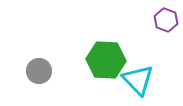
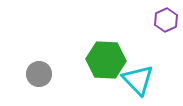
purple hexagon: rotated 15 degrees clockwise
gray circle: moved 3 px down
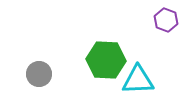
purple hexagon: rotated 15 degrees counterclockwise
cyan triangle: rotated 48 degrees counterclockwise
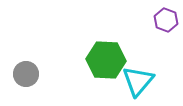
gray circle: moved 13 px left
cyan triangle: moved 1 px down; rotated 48 degrees counterclockwise
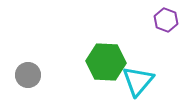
green hexagon: moved 2 px down
gray circle: moved 2 px right, 1 px down
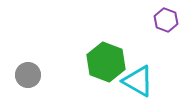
green hexagon: rotated 18 degrees clockwise
cyan triangle: rotated 40 degrees counterclockwise
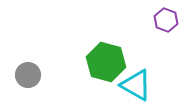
green hexagon: rotated 6 degrees counterclockwise
cyan triangle: moved 2 px left, 4 px down
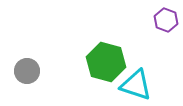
gray circle: moved 1 px left, 4 px up
cyan triangle: rotated 12 degrees counterclockwise
